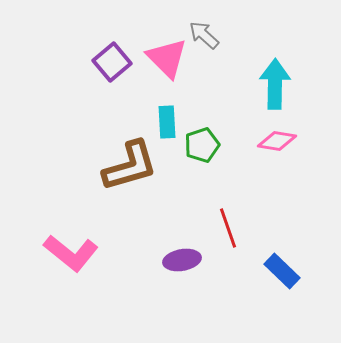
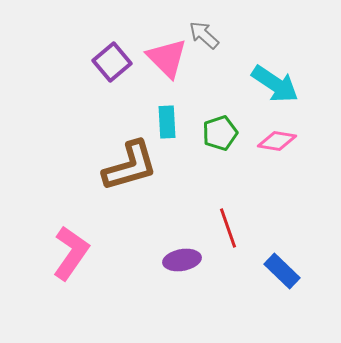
cyan arrow: rotated 123 degrees clockwise
green pentagon: moved 18 px right, 12 px up
pink L-shape: rotated 94 degrees counterclockwise
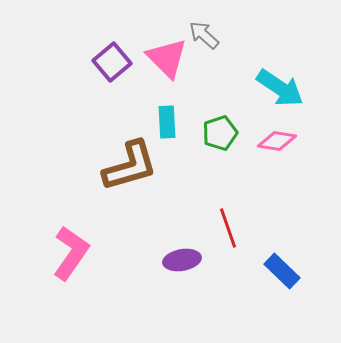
cyan arrow: moved 5 px right, 4 px down
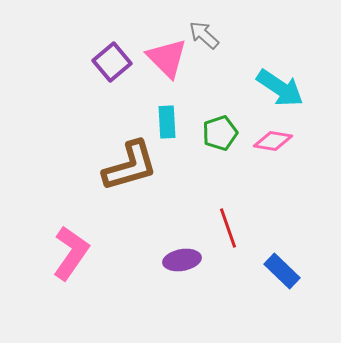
pink diamond: moved 4 px left
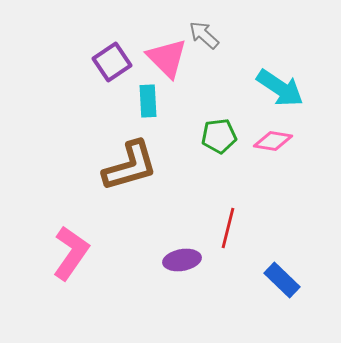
purple square: rotated 6 degrees clockwise
cyan rectangle: moved 19 px left, 21 px up
green pentagon: moved 1 px left, 3 px down; rotated 12 degrees clockwise
red line: rotated 33 degrees clockwise
blue rectangle: moved 9 px down
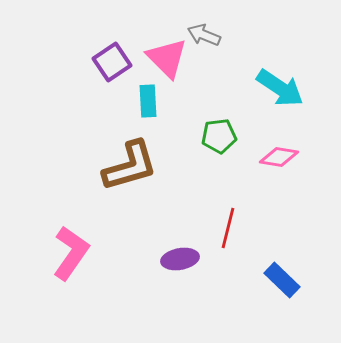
gray arrow: rotated 20 degrees counterclockwise
pink diamond: moved 6 px right, 16 px down
purple ellipse: moved 2 px left, 1 px up
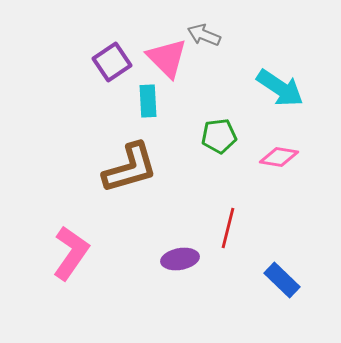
brown L-shape: moved 2 px down
